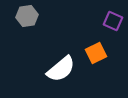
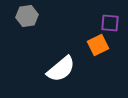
purple square: moved 3 px left, 2 px down; rotated 18 degrees counterclockwise
orange square: moved 2 px right, 8 px up
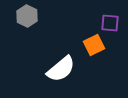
gray hexagon: rotated 25 degrees counterclockwise
orange square: moved 4 px left
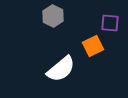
gray hexagon: moved 26 px right
orange square: moved 1 px left, 1 px down
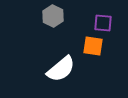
purple square: moved 7 px left
orange square: rotated 35 degrees clockwise
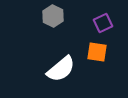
purple square: rotated 30 degrees counterclockwise
orange square: moved 4 px right, 6 px down
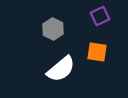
gray hexagon: moved 13 px down
purple square: moved 3 px left, 7 px up
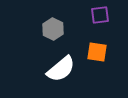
purple square: moved 1 px up; rotated 18 degrees clockwise
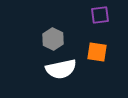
gray hexagon: moved 10 px down
white semicircle: rotated 28 degrees clockwise
